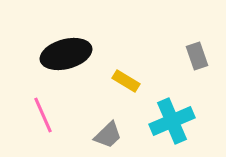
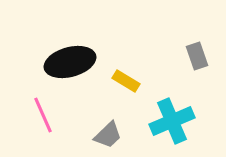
black ellipse: moved 4 px right, 8 px down
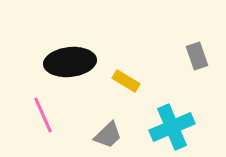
black ellipse: rotated 9 degrees clockwise
cyan cross: moved 6 px down
